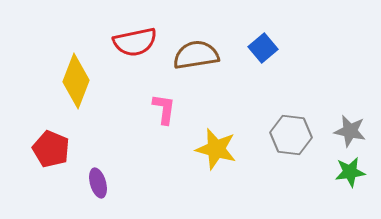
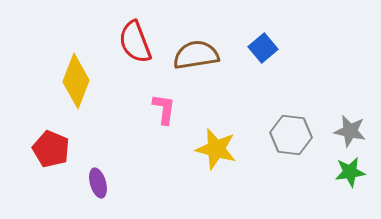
red semicircle: rotated 81 degrees clockwise
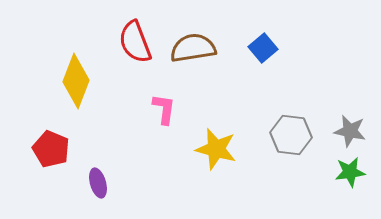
brown semicircle: moved 3 px left, 7 px up
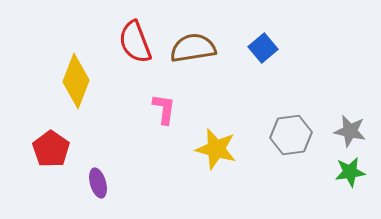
gray hexagon: rotated 15 degrees counterclockwise
red pentagon: rotated 12 degrees clockwise
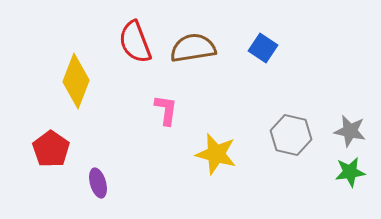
blue square: rotated 16 degrees counterclockwise
pink L-shape: moved 2 px right, 1 px down
gray hexagon: rotated 21 degrees clockwise
yellow star: moved 5 px down
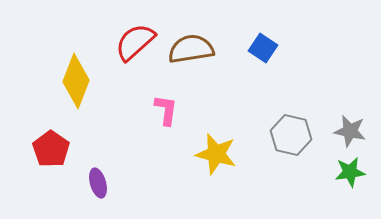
red semicircle: rotated 69 degrees clockwise
brown semicircle: moved 2 px left, 1 px down
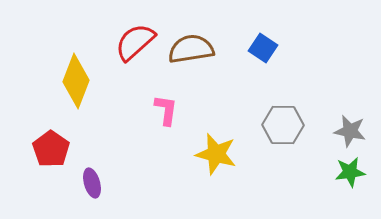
gray hexagon: moved 8 px left, 10 px up; rotated 12 degrees counterclockwise
purple ellipse: moved 6 px left
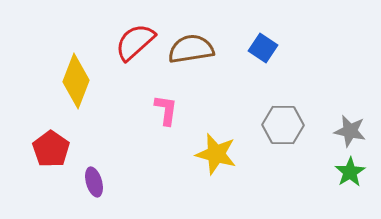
green star: rotated 24 degrees counterclockwise
purple ellipse: moved 2 px right, 1 px up
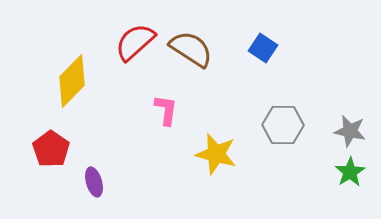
brown semicircle: rotated 42 degrees clockwise
yellow diamond: moved 4 px left; rotated 24 degrees clockwise
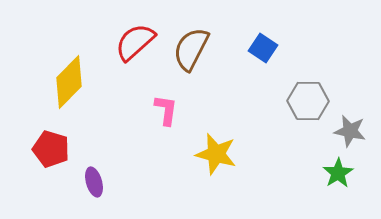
brown semicircle: rotated 96 degrees counterclockwise
yellow diamond: moved 3 px left, 1 px down
gray hexagon: moved 25 px right, 24 px up
red pentagon: rotated 18 degrees counterclockwise
green star: moved 12 px left, 1 px down
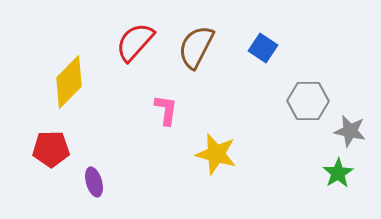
red semicircle: rotated 6 degrees counterclockwise
brown semicircle: moved 5 px right, 2 px up
red pentagon: rotated 18 degrees counterclockwise
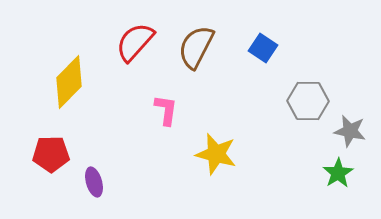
red pentagon: moved 5 px down
